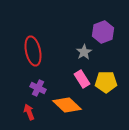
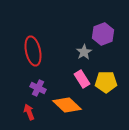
purple hexagon: moved 2 px down
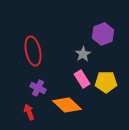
gray star: moved 1 px left, 2 px down
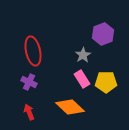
gray star: moved 1 px down
purple cross: moved 9 px left, 6 px up
orange diamond: moved 3 px right, 2 px down
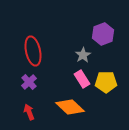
purple cross: rotated 21 degrees clockwise
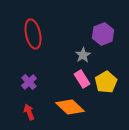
red ellipse: moved 17 px up
yellow pentagon: rotated 30 degrees counterclockwise
